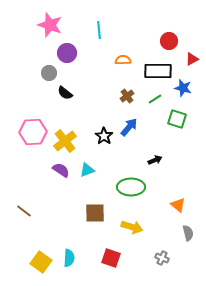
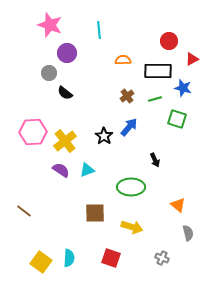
green line: rotated 16 degrees clockwise
black arrow: rotated 88 degrees clockwise
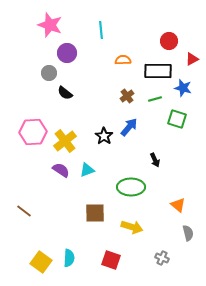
cyan line: moved 2 px right
red square: moved 2 px down
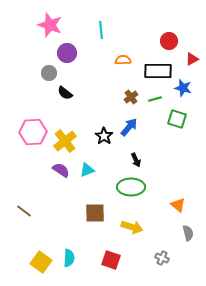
brown cross: moved 4 px right, 1 px down
black arrow: moved 19 px left
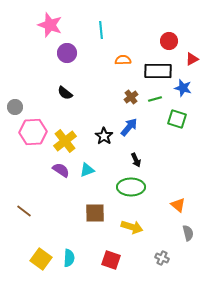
gray circle: moved 34 px left, 34 px down
yellow square: moved 3 px up
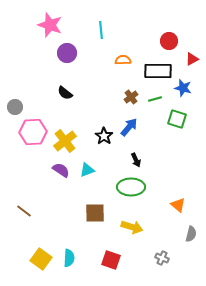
gray semicircle: moved 3 px right, 1 px down; rotated 28 degrees clockwise
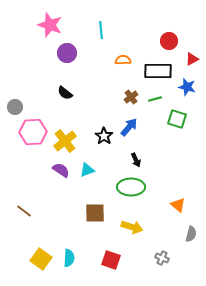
blue star: moved 4 px right, 1 px up
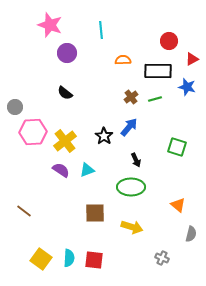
green square: moved 28 px down
red square: moved 17 px left; rotated 12 degrees counterclockwise
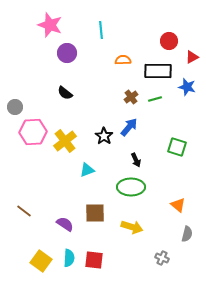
red triangle: moved 2 px up
purple semicircle: moved 4 px right, 54 px down
gray semicircle: moved 4 px left
yellow square: moved 2 px down
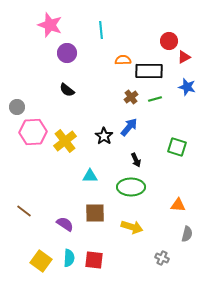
red triangle: moved 8 px left
black rectangle: moved 9 px left
black semicircle: moved 2 px right, 3 px up
gray circle: moved 2 px right
cyan triangle: moved 3 px right, 6 px down; rotated 21 degrees clockwise
orange triangle: rotated 35 degrees counterclockwise
